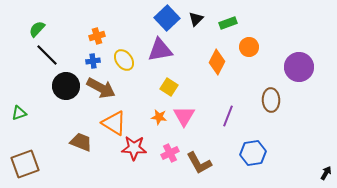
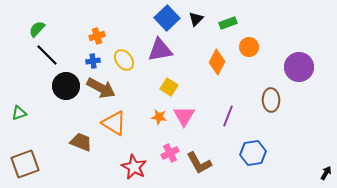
red star: moved 19 px down; rotated 25 degrees clockwise
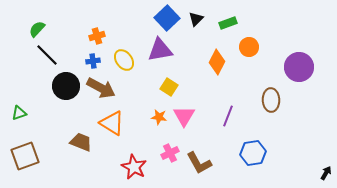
orange triangle: moved 2 px left
brown square: moved 8 px up
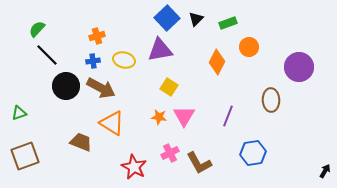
yellow ellipse: rotated 40 degrees counterclockwise
black arrow: moved 1 px left, 2 px up
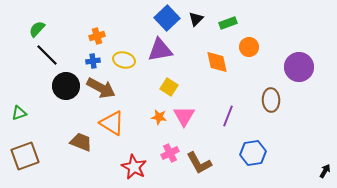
orange diamond: rotated 40 degrees counterclockwise
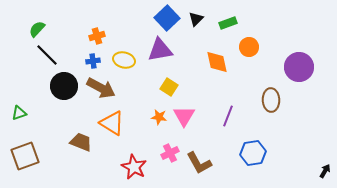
black circle: moved 2 px left
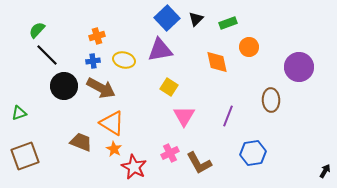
green semicircle: moved 1 px down
orange star: moved 45 px left, 32 px down; rotated 21 degrees clockwise
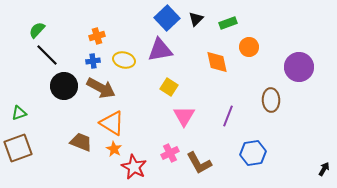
brown square: moved 7 px left, 8 px up
black arrow: moved 1 px left, 2 px up
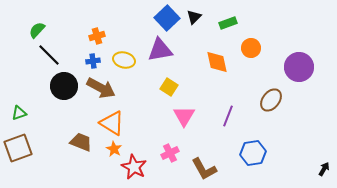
black triangle: moved 2 px left, 2 px up
orange circle: moved 2 px right, 1 px down
black line: moved 2 px right
brown ellipse: rotated 40 degrees clockwise
brown L-shape: moved 5 px right, 6 px down
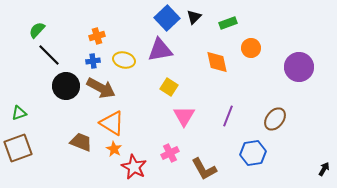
black circle: moved 2 px right
brown ellipse: moved 4 px right, 19 px down
